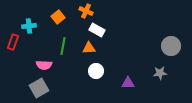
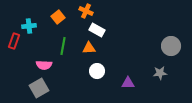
red rectangle: moved 1 px right, 1 px up
white circle: moved 1 px right
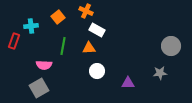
cyan cross: moved 2 px right
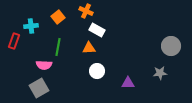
green line: moved 5 px left, 1 px down
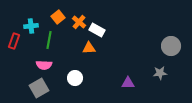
orange cross: moved 7 px left, 11 px down; rotated 16 degrees clockwise
green line: moved 9 px left, 7 px up
white circle: moved 22 px left, 7 px down
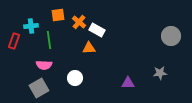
orange square: moved 2 px up; rotated 32 degrees clockwise
green line: rotated 18 degrees counterclockwise
gray circle: moved 10 px up
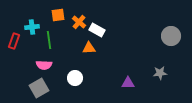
cyan cross: moved 1 px right, 1 px down
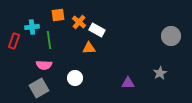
gray star: rotated 24 degrees counterclockwise
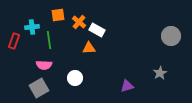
purple triangle: moved 1 px left, 3 px down; rotated 16 degrees counterclockwise
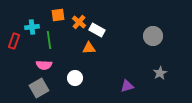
gray circle: moved 18 px left
